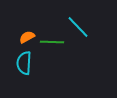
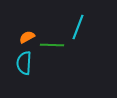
cyan line: rotated 65 degrees clockwise
green line: moved 3 px down
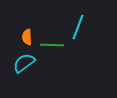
orange semicircle: rotated 63 degrees counterclockwise
cyan semicircle: rotated 50 degrees clockwise
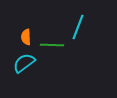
orange semicircle: moved 1 px left
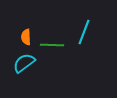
cyan line: moved 6 px right, 5 px down
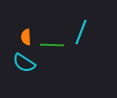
cyan line: moved 3 px left
cyan semicircle: rotated 110 degrees counterclockwise
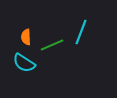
green line: rotated 25 degrees counterclockwise
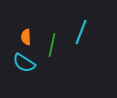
green line: rotated 55 degrees counterclockwise
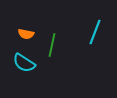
cyan line: moved 14 px right
orange semicircle: moved 3 px up; rotated 77 degrees counterclockwise
